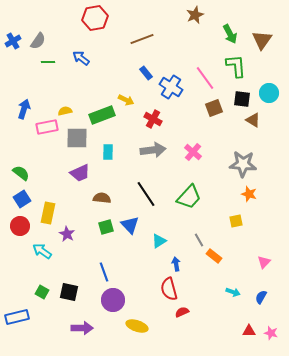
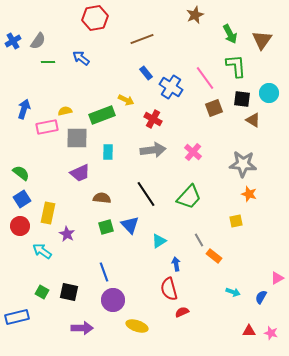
pink triangle at (264, 262): moved 13 px right, 16 px down; rotated 16 degrees clockwise
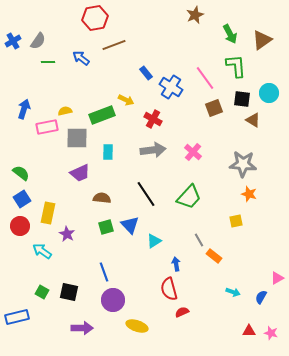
brown line at (142, 39): moved 28 px left, 6 px down
brown triangle at (262, 40): rotated 20 degrees clockwise
cyan triangle at (159, 241): moved 5 px left
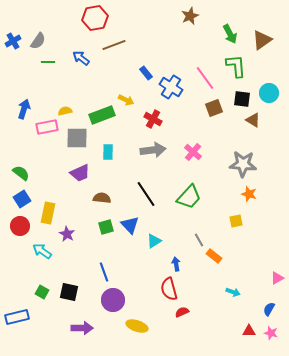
brown star at (195, 15): moved 5 px left, 1 px down
blue semicircle at (261, 297): moved 8 px right, 12 px down
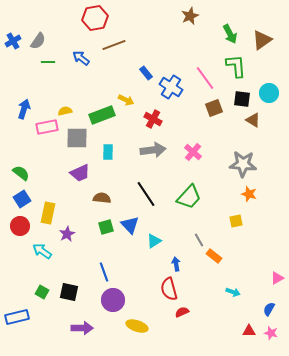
purple star at (67, 234): rotated 14 degrees clockwise
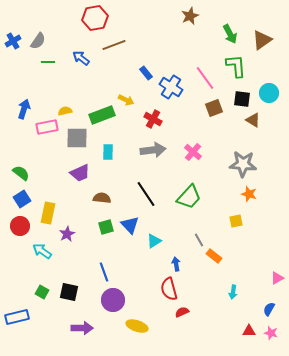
cyan arrow at (233, 292): rotated 80 degrees clockwise
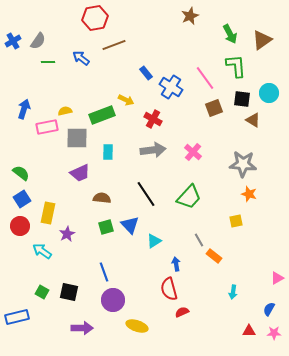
pink star at (271, 333): moved 3 px right; rotated 16 degrees counterclockwise
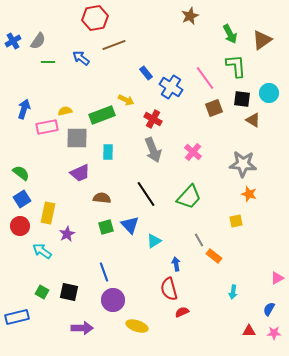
gray arrow at (153, 150): rotated 75 degrees clockwise
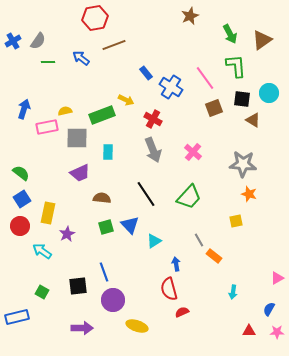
black square at (69, 292): moved 9 px right, 6 px up; rotated 18 degrees counterclockwise
pink star at (274, 333): moved 3 px right, 1 px up
